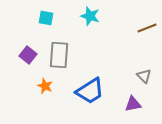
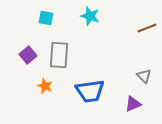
purple square: rotated 12 degrees clockwise
blue trapezoid: rotated 24 degrees clockwise
purple triangle: rotated 12 degrees counterclockwise
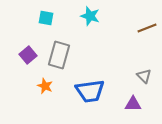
gray rectangle: rotated 12 degrees clockwise
purple triangle: rotated 24 degrees clockwise
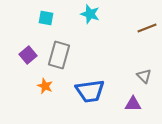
cyan star: moved 2 px up
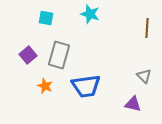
brown line: rotated 66 degrees counterclockwise
blue trapezoid: moved 4 px left, 5 px up
purple triangle: rotated 12 degrees clockwise
